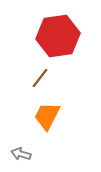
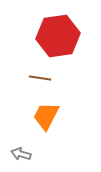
brown line: rotated 60 degrees clockwise
orange trapezoid: moved 1 px left
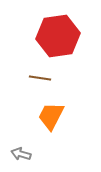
orange trapezoid: moved 5 px right
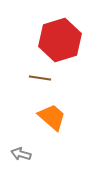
red hexagon: moved 2 px right, 4 px down; rotated 9 degrees counterclockwise
orange trapezoid: moved 1 px right, 1 px down; rotated 104 degrees clockwise
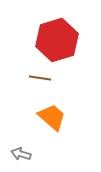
red hexagon: moved 3 px left
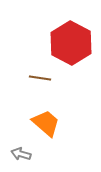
red hexagon: moved 14 px right, 3 px down; rotated 15 degrees counterclockwise
orange trapezoid: moved 6 px left, 6 px down
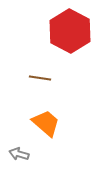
red hexagon: moved 1 px left, 12 px up
gray arrow: moved 2 px left
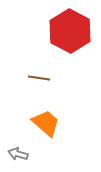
brown line: moved 1 px left
gray arrow: moved 1 px left
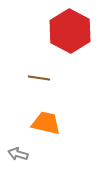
orange trapezoid: rotated 28 degrees counterclockwise
